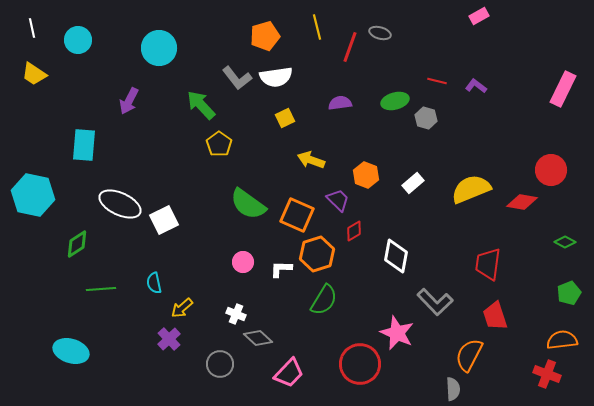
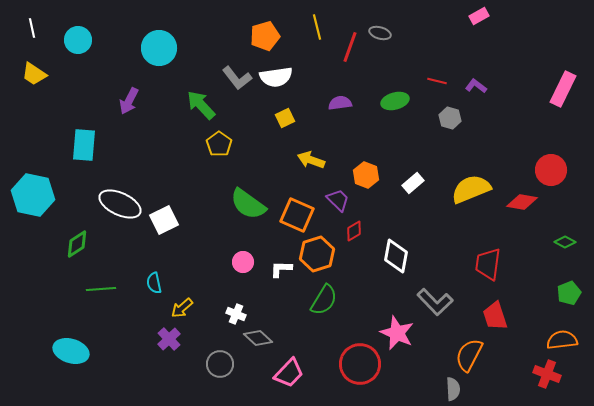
gray hexagon at (426, 118): moved 24 px right
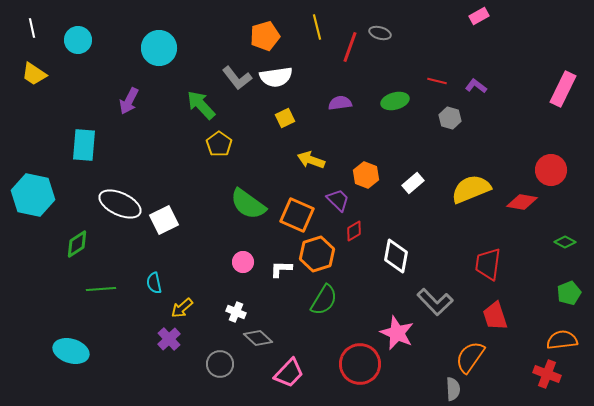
white cross at (236, 314): moved 2 px up
orange semicircle at (469, 355): moved 1 px right, 2 px down; rotated 8 degrees clockwise
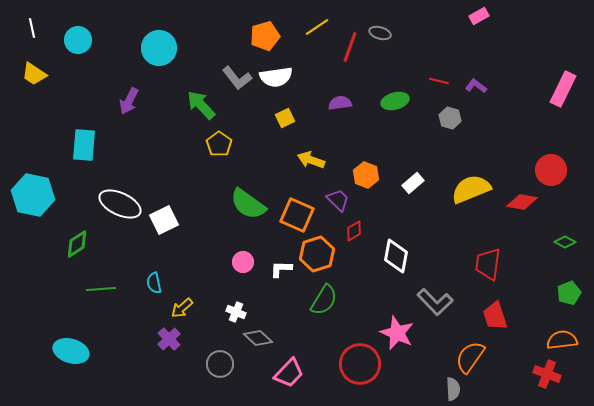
yellow line at (317, 27): rotated 70 degrees clockwise
red line at (437, 81): moved 2 px right
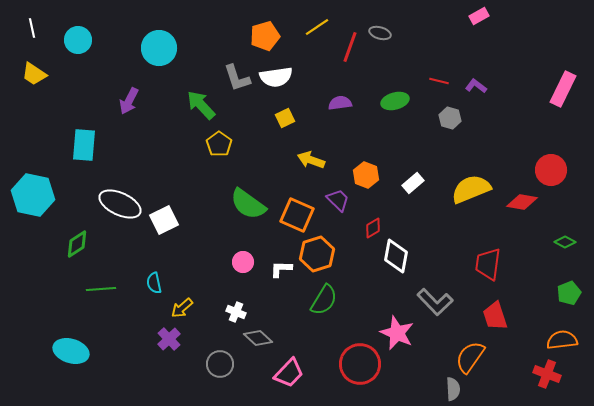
gray L-shape at (237, 78): rotated 20 degrees clockwise
red diamond at (354, 231): moved 19 px right, 3 px up
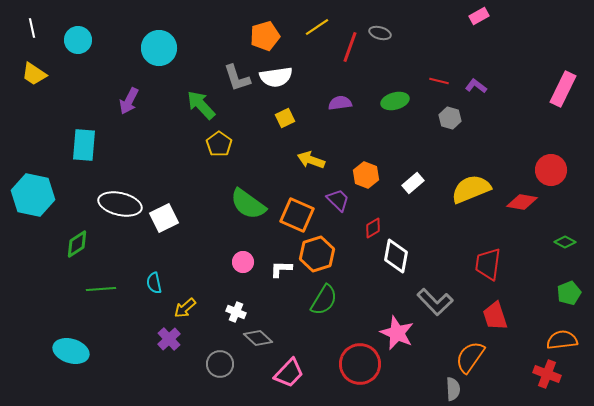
white ellipse at (120, 204): rotated 12 degrees counterclockwise
white square at (164, 220): moved 2 px up
yellow arrow at (182, 308): moved 3 px right
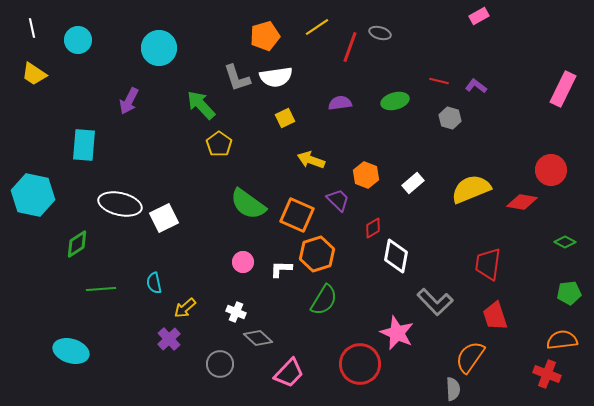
green pentagon at (569, 293): rotated 15 degrees clockwise
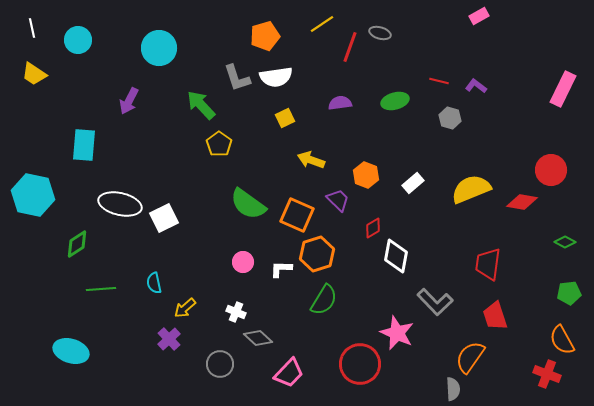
yellow line at (317, 27): moved 5 px right, 3 px up
orange semicircle at (562, 340): rotated 112 degrees counterclockwise
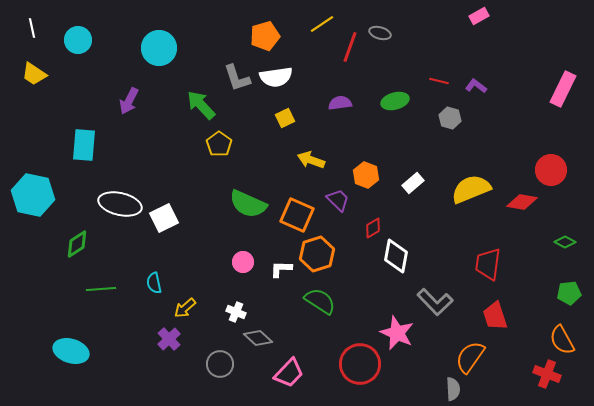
green semicircle at (248, 204): rotated 12 degrees counterclockwise
green semicircle at (324, 300): moved 4 px left, 1 px down; rotated 88 degrees counterclockwise
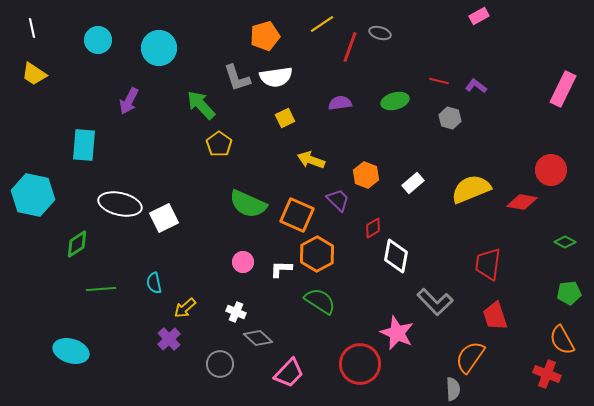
cyan circle at (78, 40): moved 20 px right
orange hexagon at (317, 254): rotated 12 degrees counterclockwise
